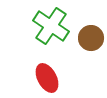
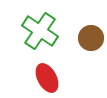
green cross: moved 11 px left, 5 px down
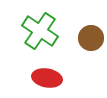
red ellipse: rotated 52 degrees counterclockwise
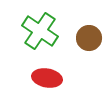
brown circle: moved 2 px left
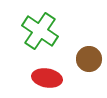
brown circle: moved 21 px down
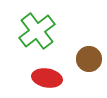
green cross: moved 3 px left; rotated 18 degrees clockwise
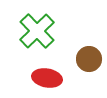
green cross: rotated 6 degrees counterclockwise
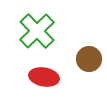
red ellipse: moved 3 px left, 1 px up
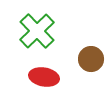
brown circle: moved 2 px right
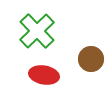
red ellipse: moved 2 px up
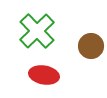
brown circle: moved 13 px up
